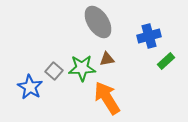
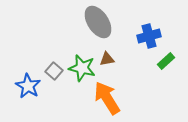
green star: rotated 16 degrees clockwise
blue star: moved 2 px left, 1 px up
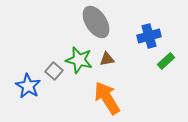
gray ellipse: moved 2 px left
green star: moved 3 px left, 8 px up
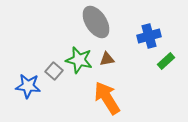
blue star: rotated 25 degrees counterclockwise
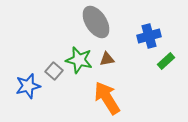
blue star: rotated 20 degrees counterclockwise
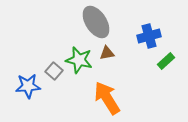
brown triangle: moved 6 px up
blue star: rotated 10 degrees clockwise
